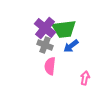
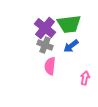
green trapezoid: moved 5 px right, 5 px up
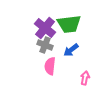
blue arrow: moved 4 px down
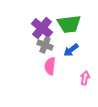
purple cross: moved 3 px left
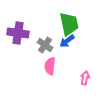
green trapezoid: rotated 95 degrees counterclockwise
purple cross: moved 24 px left, 5 px down; rotated 30 degrees counterclockwise
gray cross: rotated 14 degrees clockwise
blue arrow: moved 4 px left, 9 px up
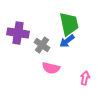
gray cross: moved 3 px left
pink semicircle: moved 1 px right, 2 px down; rotated 84 degrees counterclockwise
